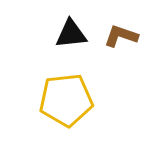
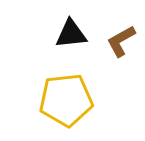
brown L-shape: moved 5 px down; rotated 48 degrees counterclockwise
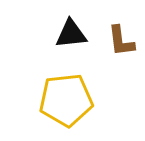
brown L-shape: rotated 68 degrees counterclockwise
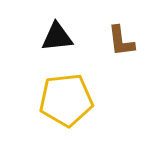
black triangle: moved 14 px left, 3 px down
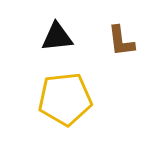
yellow pentagon: moved 1 px left, 1 px up
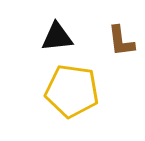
yellow pentagon: moved 7 px right, 8 px up; rotated 14 degrees clockwise
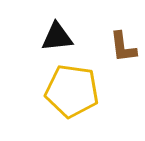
brown L-shape: moved 2 px right, 6 px down
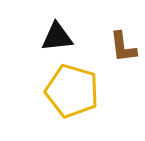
yellow pentagon: rotated 8 degrees clockwise
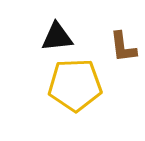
yellow pentagon: moved 3 px right, 6 px up; rotated 18 degrees counterclockwise
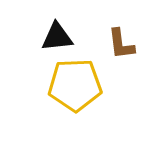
brown L-shape: moved 2 px left, 3 px up
